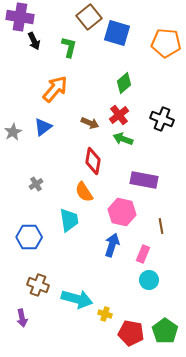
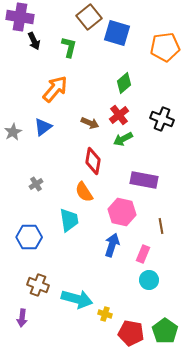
orange pentagon: moved 1 px left, 4 px down; rotated 12 degrees counterclockwise
green arrow: rotated 48 degrees counterclockwise
purple arrow: rotated 18 degrees clockwise
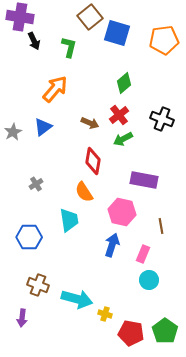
brown square: moved 1 px right
orange pentagon: moved 1 px left, 7 px up
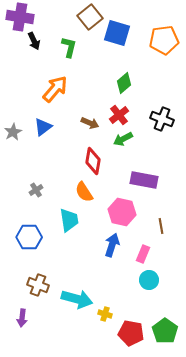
gray cross: moved 6 px down
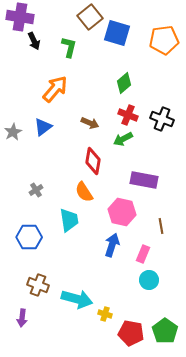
red cross: moved 9 px right; rotated 30 degrees counterclockwise
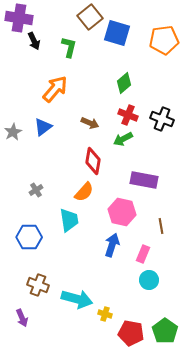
purple cross: moved 1 px left, 1 px down
orange semicircle: rotated 105 degrees counterclockwise
purple arrow: rotated 30 degrees counterclockwise
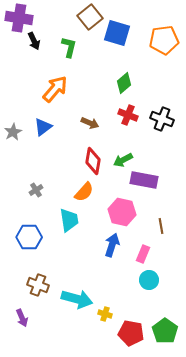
green arrow: moved 21 px down
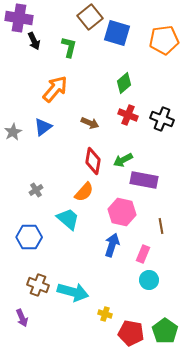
cyan trapezoid: moved 1 px left, 1 px up; rotated 40 degrees counterclockwise
cyan arrow: moved 4 px left, 7 px up
